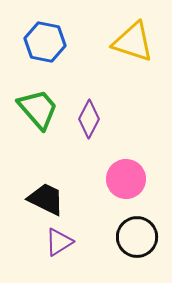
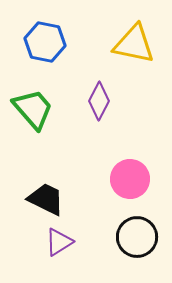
yellow triangle: moved 1 px right, 2 px down; rotated 6 degrees counterclockwise
green trapezoid: moved 5 px left
purple diamond: moved 10 px right, 18 px up
pink circle: moved 4 px right
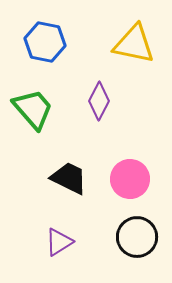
black trapezoid: moved 23 px right, 21 px up
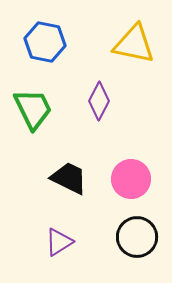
green trapezoid: rotated 15 degrees clockwise
pink circle: moved 1 px right
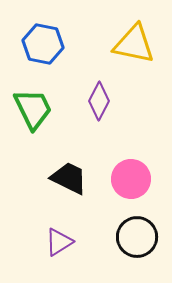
blue hexagon: moved 2 px left, 2 px down
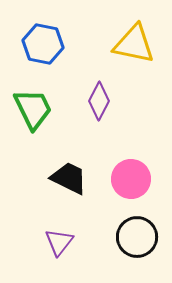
purple triangle: rotated 20 degrees counterclockwise
